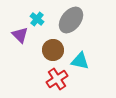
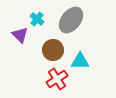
cyan triangle: rotated 12 degrees counterclockwise
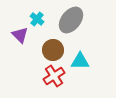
red cross: moved 3 px left, 3 px up
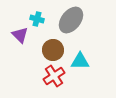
cyan cross: rotated 24 degrees counterclockwise
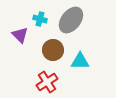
cyan cross: moved 3 px right
red cross: moved 7 px left, 6 px down
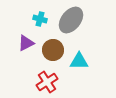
purple triangle: moved 6 px right, 8 px down; rotated 48 degrees clockwise
cyan triangle: moved 1 px left
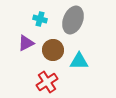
gray ellipse: moved 2 px right; rotated 16 degrees counterclockwise
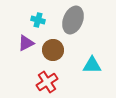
cyan cross: moved 2 px left, 1 px down
cyan triangle: moved 13 px right, 4 px down
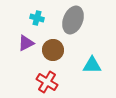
cyan cross: moved 1 px left, 2 px up
red cross: rotated 25 degrees counterclockwise
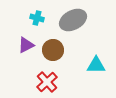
gray ellipse: rotated 40 degrees clockwise
purple triangle: moved 2 px down
cyan triangle: moved 4 px right
red cross: rotated 15 degrees clockwise
